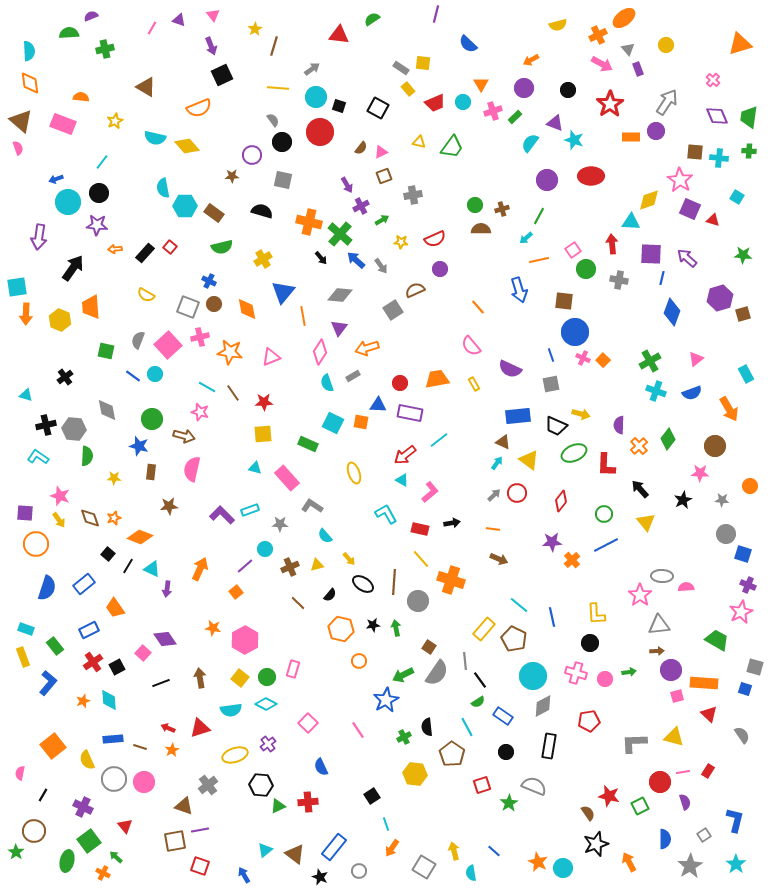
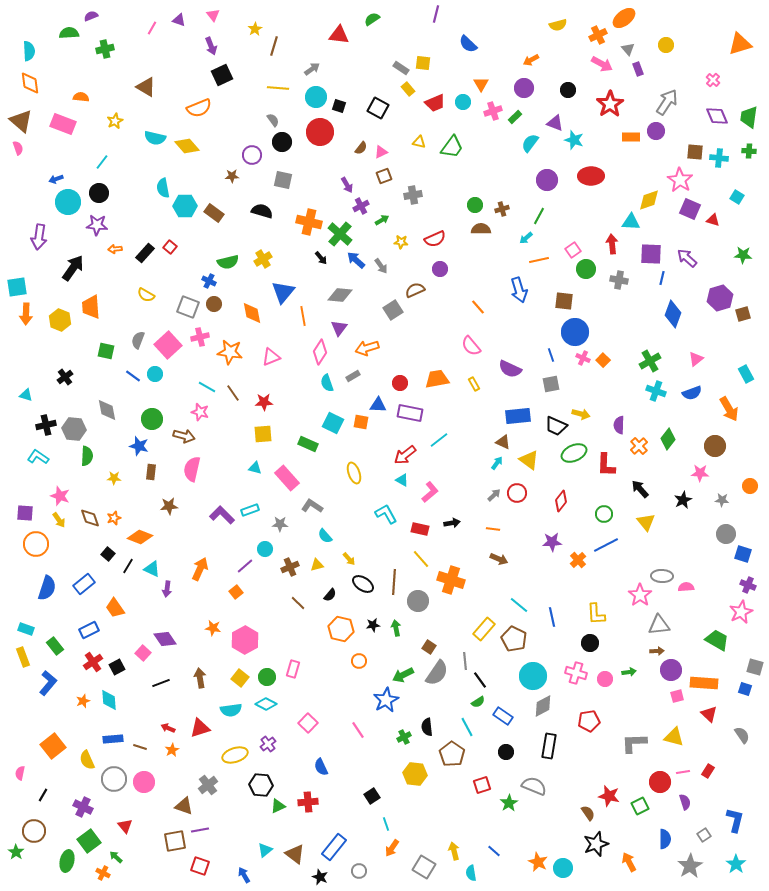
green semicircle at (222, 247): moved 6 px right, 15 px down
orange diamond at (247, 309): moved 5 px right, 4 px down
blue diamond at (672, 312): moved 1 px right, 2 px down
orange cross at (572, 560): moved 6 px right
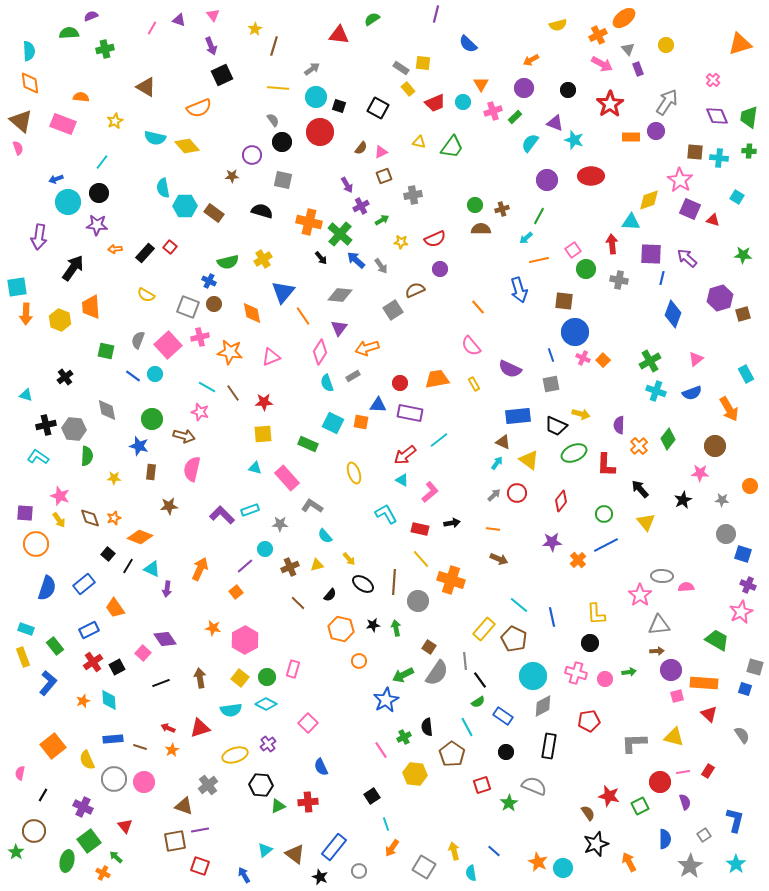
orange line at (303, 316): rotated 24 degrees counterclockwise
pink line at (358, 730): moved 23 px right, 20 px down
